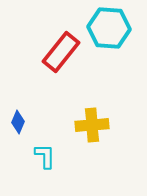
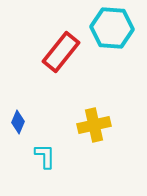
cyan hexagon: moved 3 px right
yellow cross: moved 2 px right; rotated 8 degrees counterclockwise
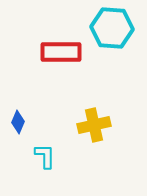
red rectangle: rotated 51 degrees clockwise
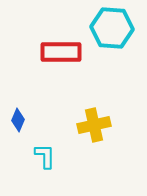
blue diamond: moved 2 px up
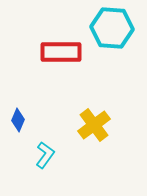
yellow cross: rotated 24 degrees counterclockwise
cyan L-shape: moved 1 px up; rotated 36 degrees clockwise
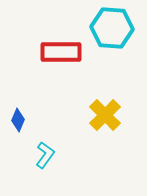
yellow cross: moved 11 px right, 10 px up; rotated 8 degrees counterclockwise
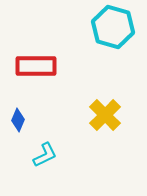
cyan hexagon: moved 1 px right, 1 px up; rotated 12 degrees clockwise
red rectangle: moved 25 px left, 14 px down
cyan L-shape: rotated 28 degrees clockwise
